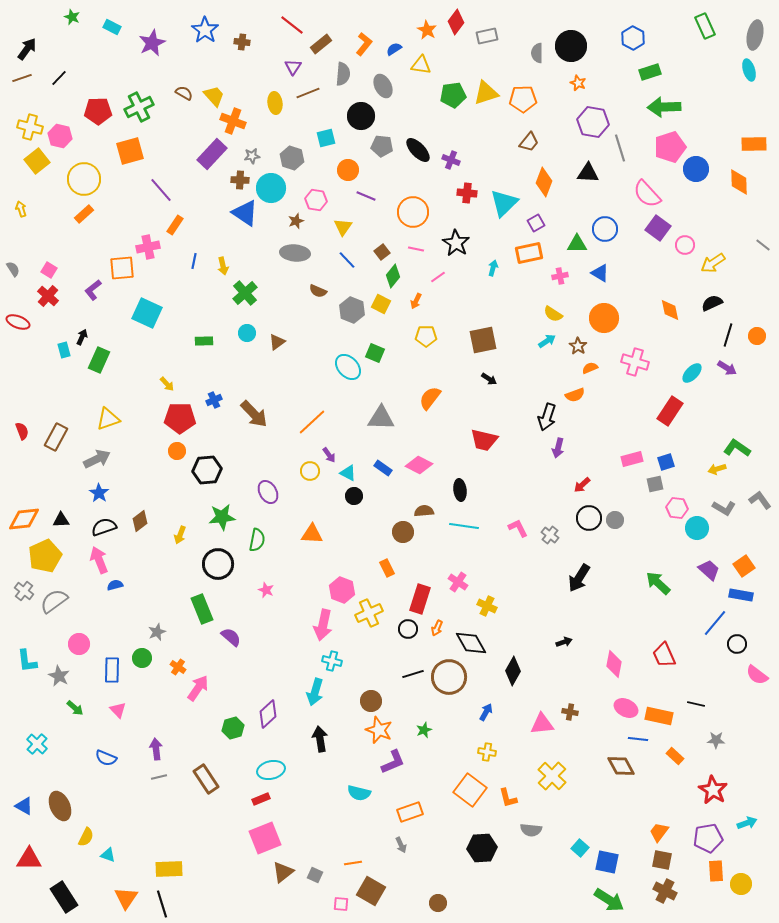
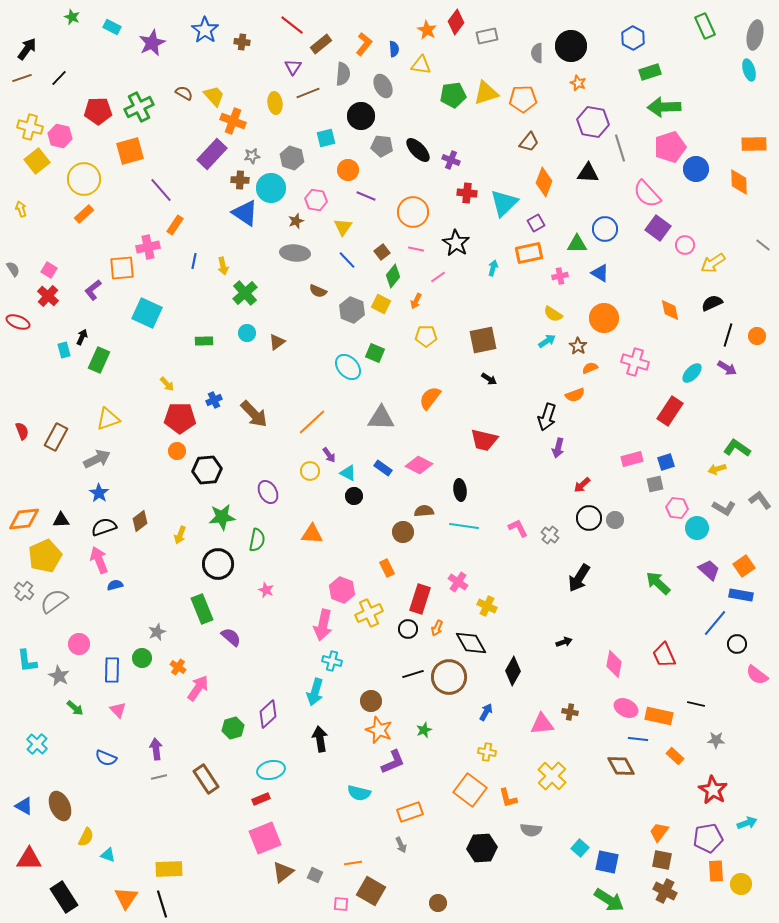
blue semicircle at (394, 49): rotated 119 degrees clockwise
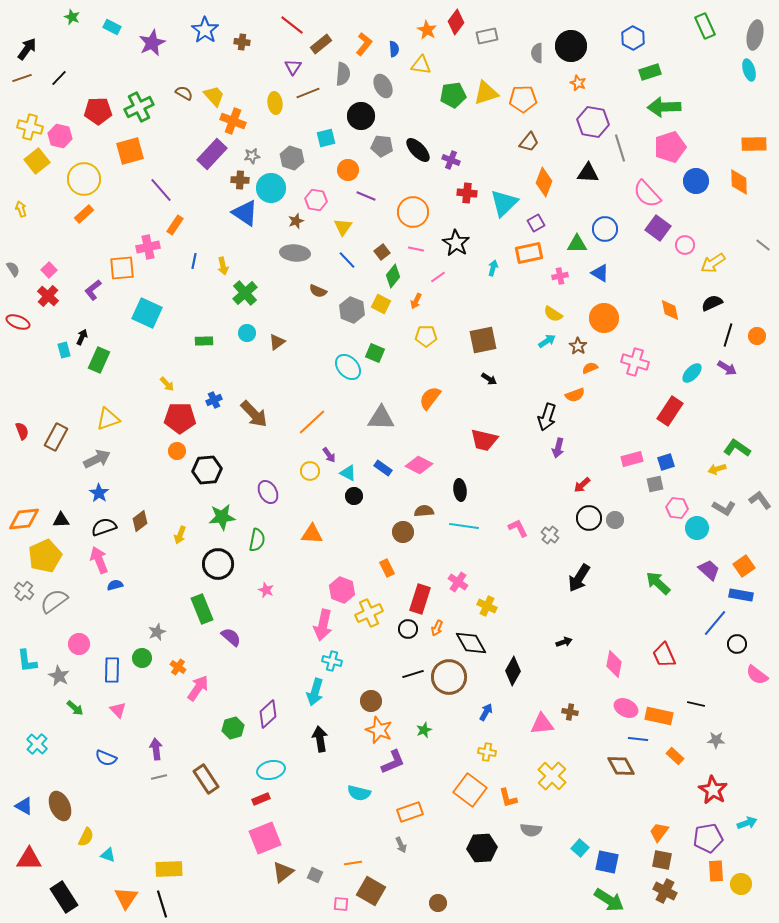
blue circle at (696, 169): moved 12 px down
pink square at (49, 270): rotated 14 degrees clockwise
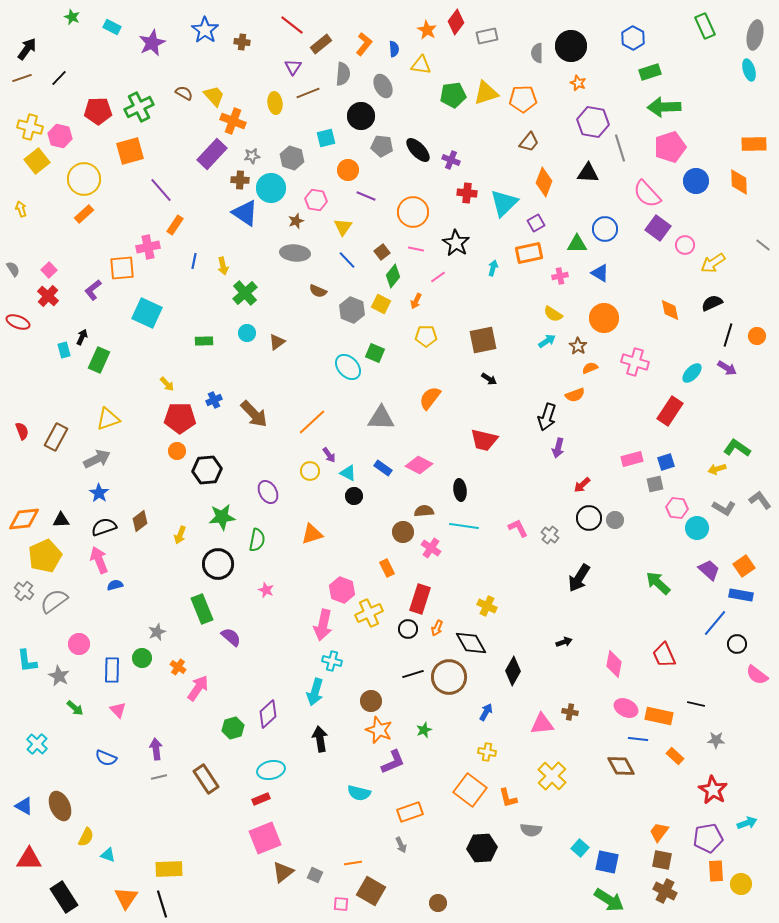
orange triangle at (312, 534): rotated 20 degrees counterclockwise
pink cross at (458, 582): moved 27 px left, 34 px up
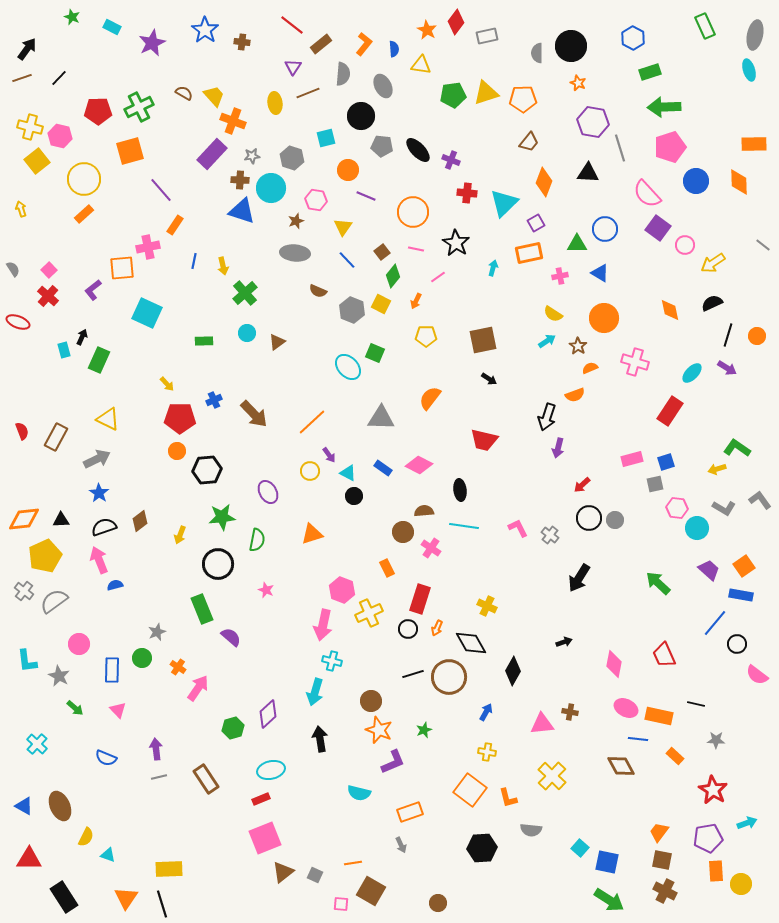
blue triangle at (245, 213): moved 3 px left, 2 px up; rotated 16 degrees counterclockwise
yellow triangle at (108, 419): rotated 45 degrees clockwise
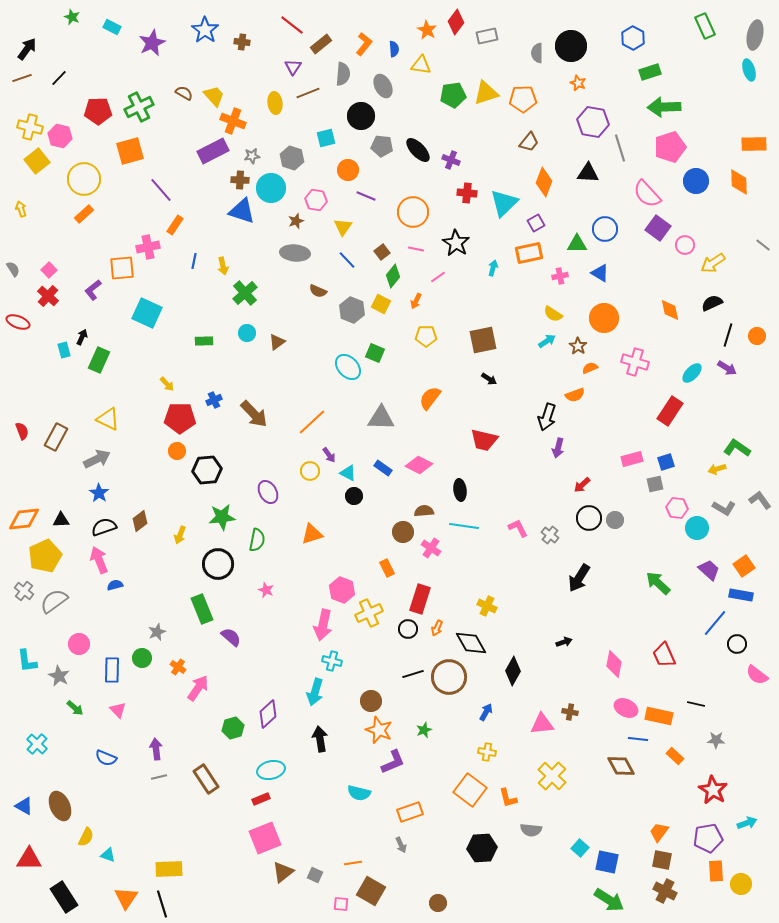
purple rectangle at (212, 154): moved 1 px right, 3 px up; rotated 20 degrees clockwise
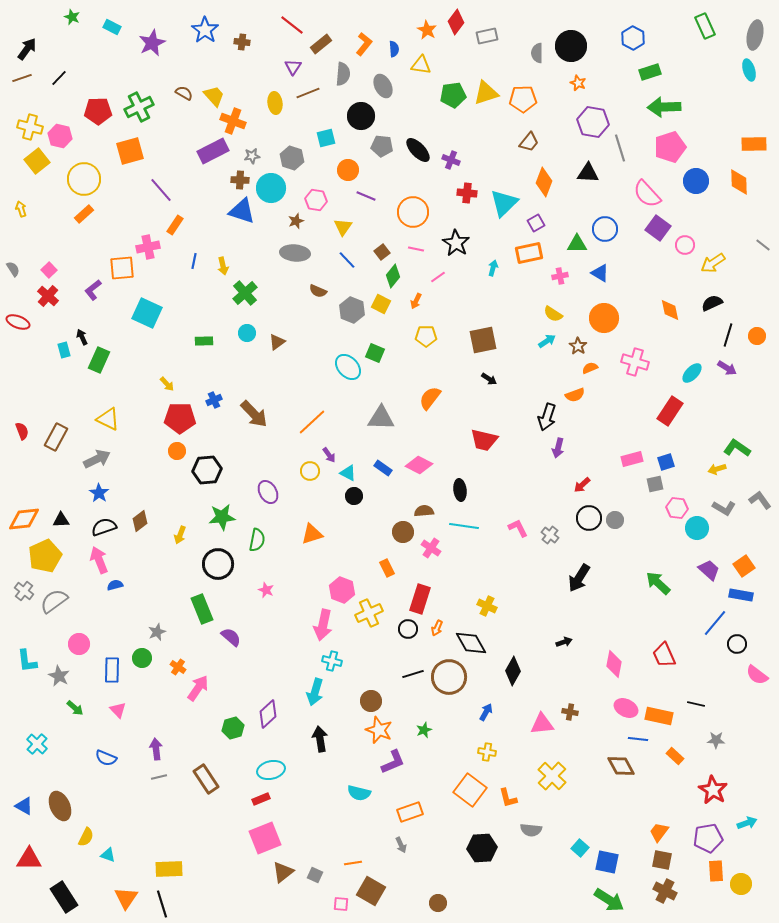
black arrow at (82, 337): rotated 49 degrees counterclockwise
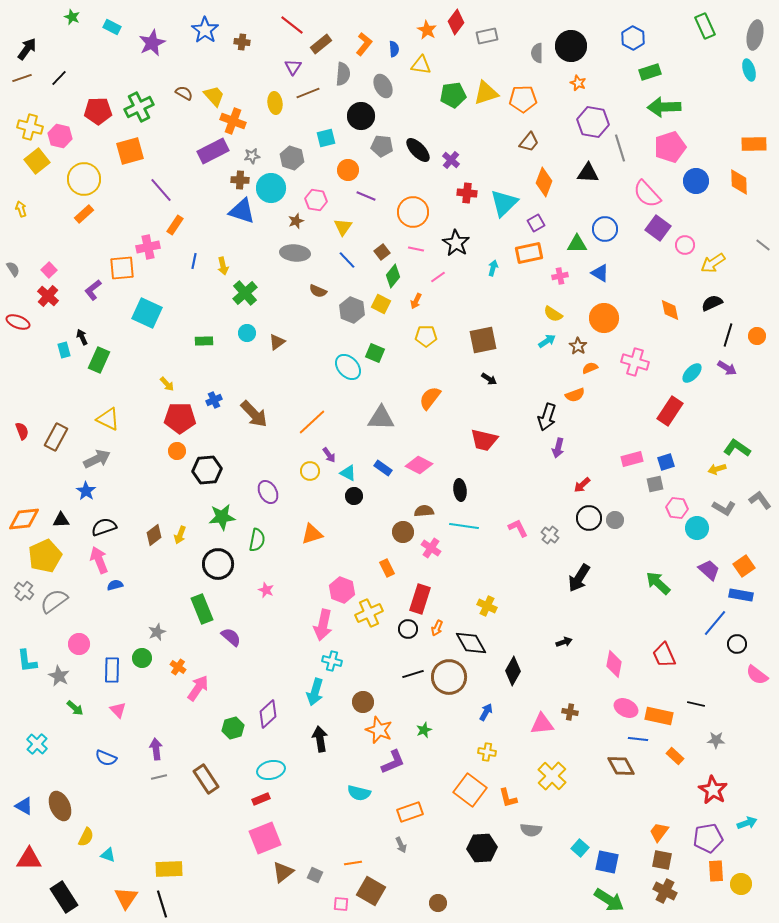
purple cross at (451, 160): rotated 18 degrees clockwise
blue star at (99, 493): moved 13 px left, 2 px up
brown diamond at (140, 521): moved 14 px right, 14 px down
brown circle at (371, 701): moved 8 px left, 1 px down
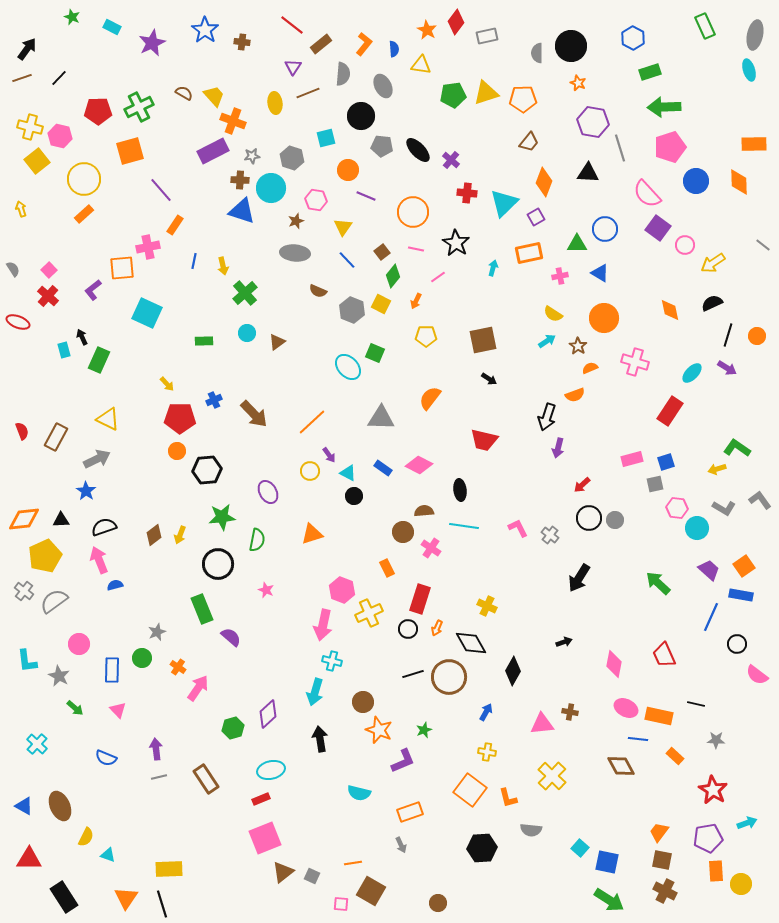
purple square at (536, 223): moved 6 px up
blue line at (715, 623): moved 4 px left, 6 px up; rotated 16 degrees counterclockwise
purple L-shape at (393, 762): moved 10 px right, 1 px up
gray square at (315, 875): moved 3 px left, 1 px down
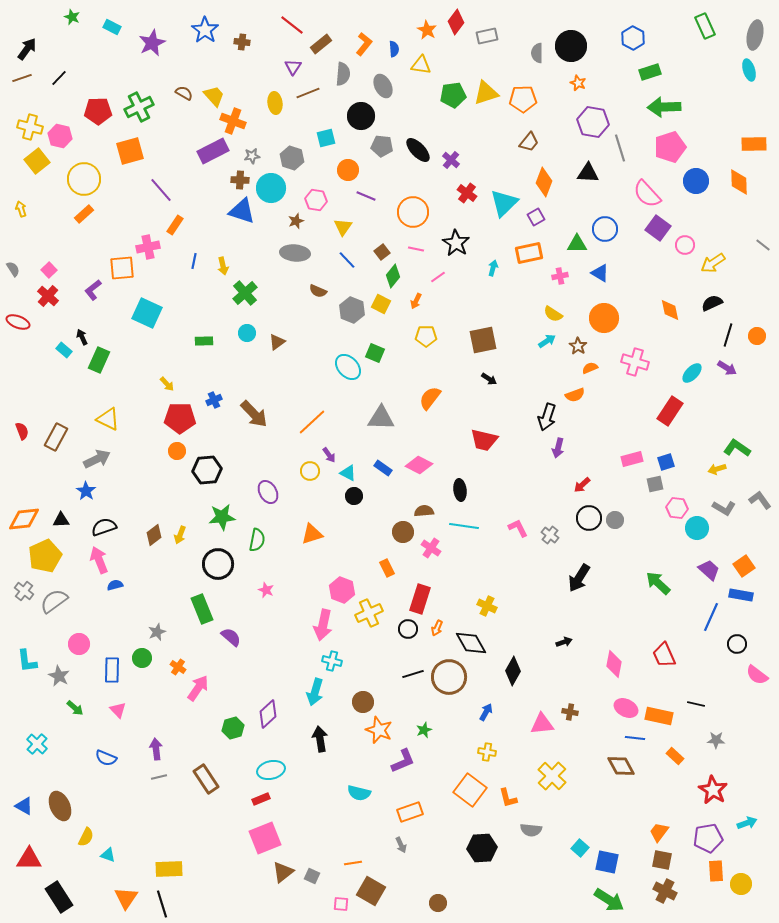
red cross at (467, 193): rotated 30 degrees clockwise
cyan rectangle at (64, 350): rotated 35 degrees counterclockwise
blue line at (638, 739): moved 3 px left, 1 px up
black rectangle at (64, 897): moved 5 px left
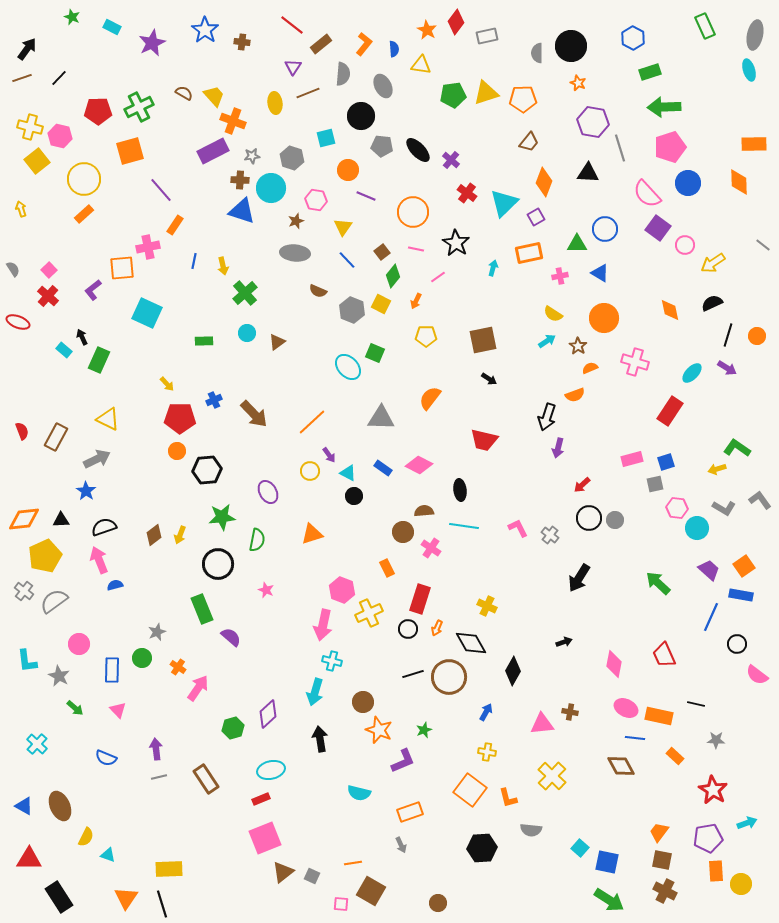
blue circle at (696, 181): moved 8 px left, 2 px down
